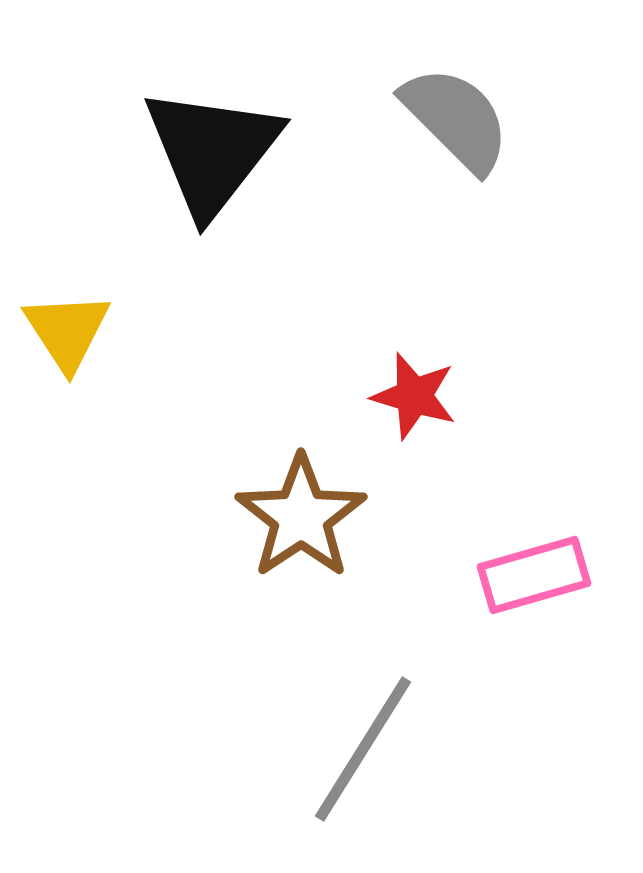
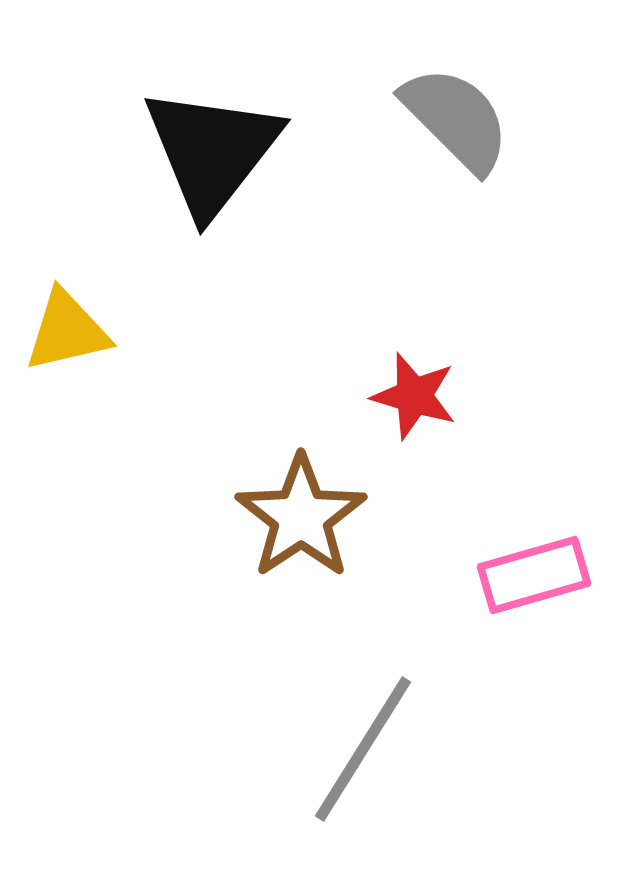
yellow triangle: rotated 50 degrees clockwise
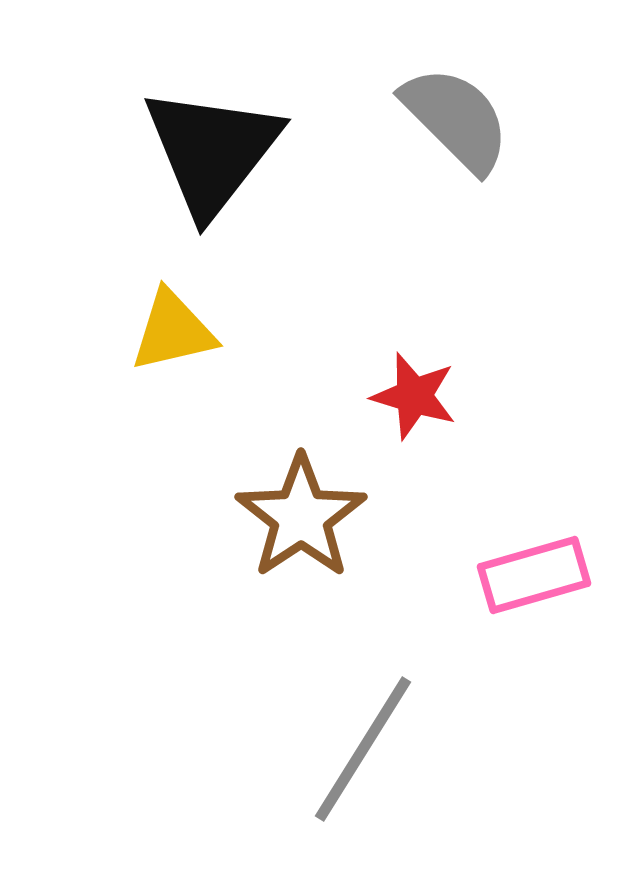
yellow triangle: moved 106 px right
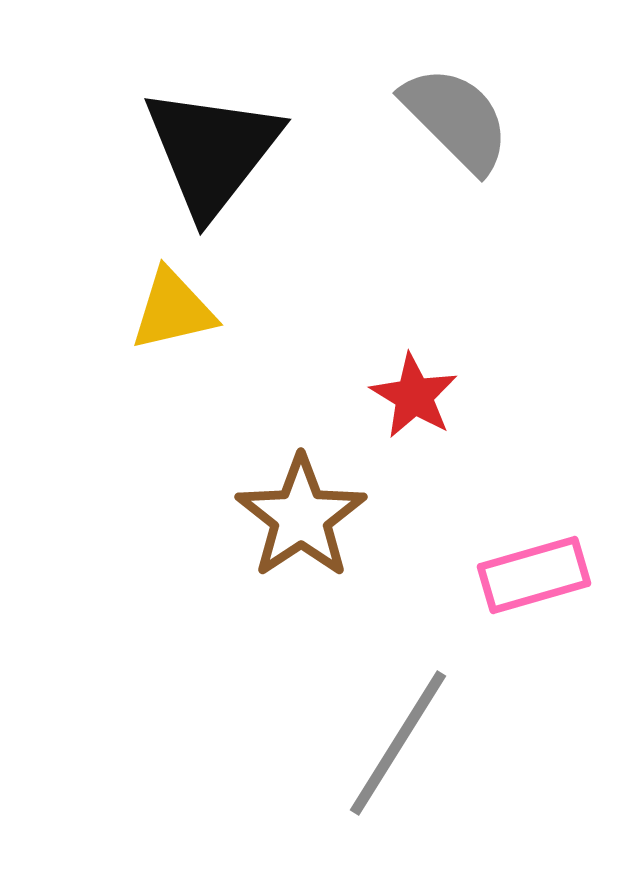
yellow triangle: moved 21 px up
red star: rotated 14 degrees clockwise
gray line: moved 35 px right, 6 px up
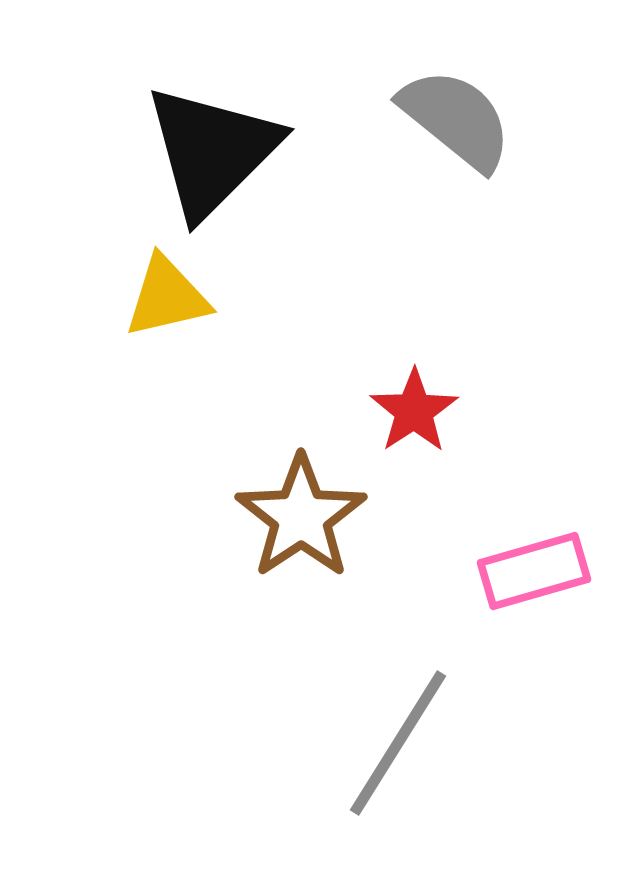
gray semicircle: rotated 6 degrees counterclockwise
black triangle: rotated 7 degrees clockwise
yellow triangle: moved 6 px left, 13 px up
red star: moved 15 px down; rotated 8 degrees clockwise
pink rectangle: moved 4 px up
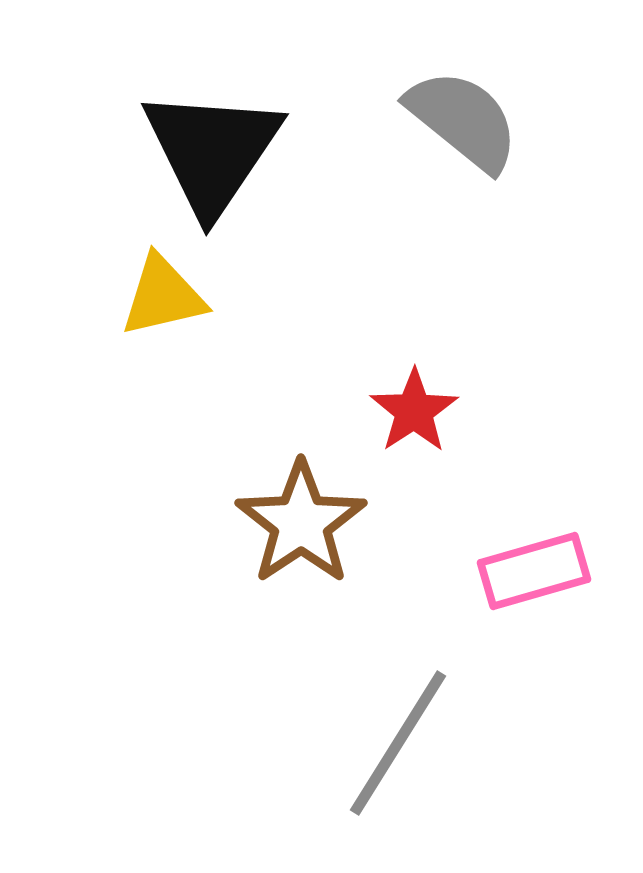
gray semicircle: moved 7 px right, 1 px down
black triangle: rotated 11 degrees counterclockwise
yellow triangle: moved 4 px left, 1 px up
brown star: moved 6 px down
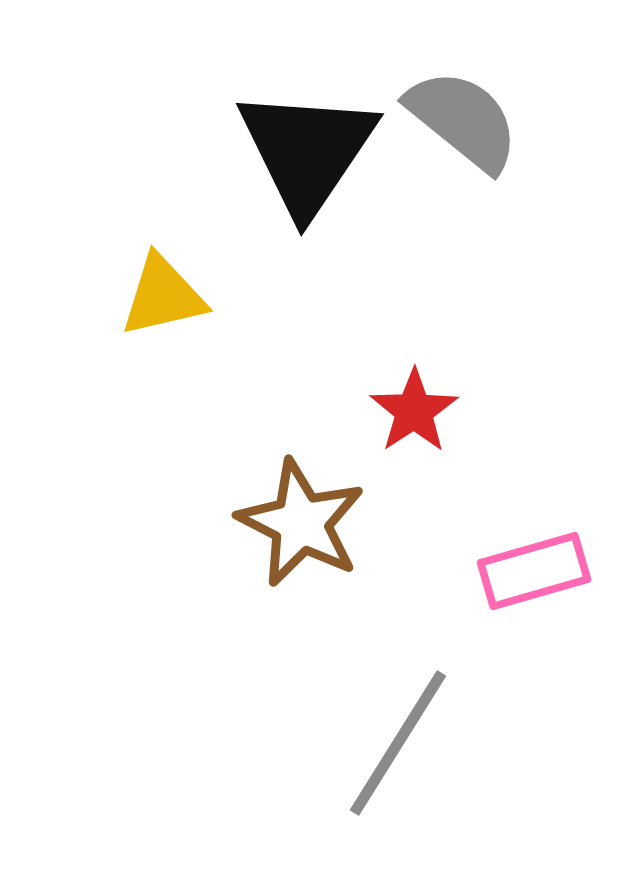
black triangle: moved 95 px right
brown star: rotated 11 degrees counterclockwise
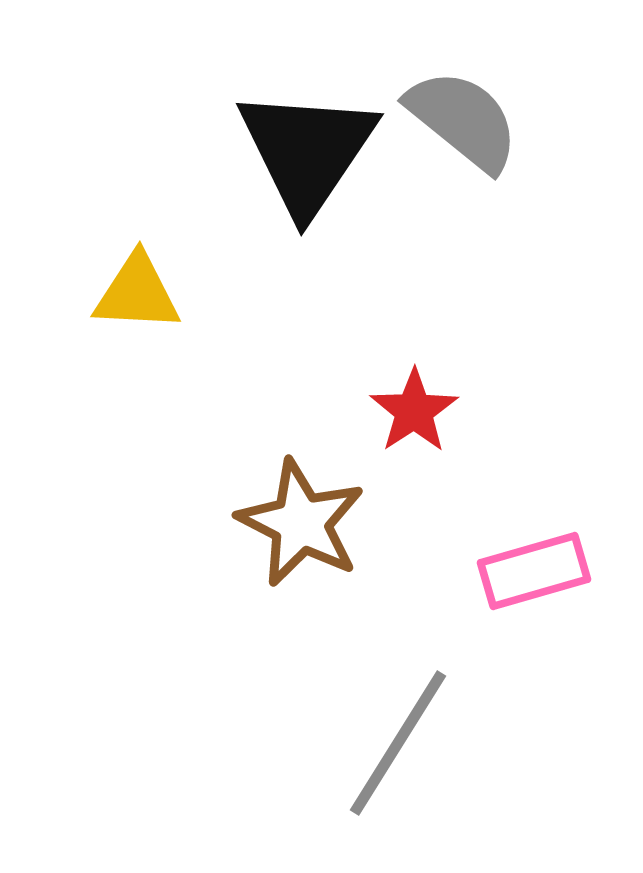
yellow triangle: moved 26 px left, 3 px up; rotated 16 degrees clockwise
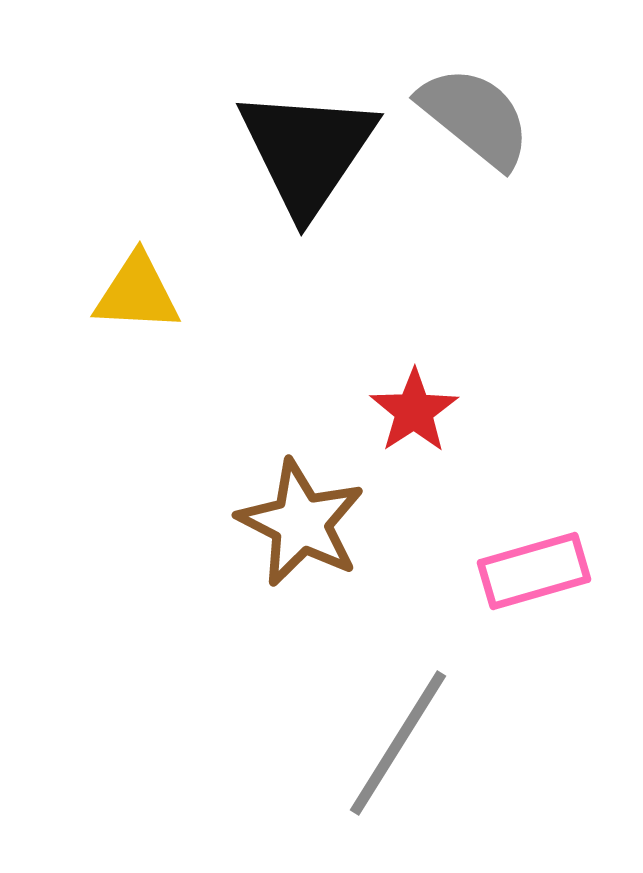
gray semicircle: moved 12 px right, 3 px up
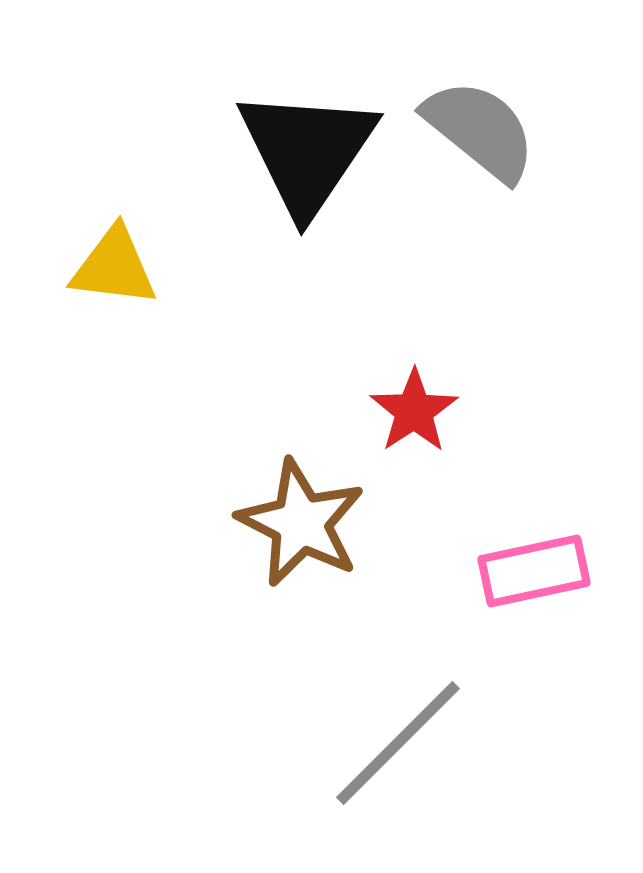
gray semicircle: moved 5 px right, 13 px down
yellow triangle: moved 23 px left, 26 px up; rotated 4 degrees clockwise
pink rectangle: rotated 4 degrees clockwise
gray line: rotated 13 degrees clockwise
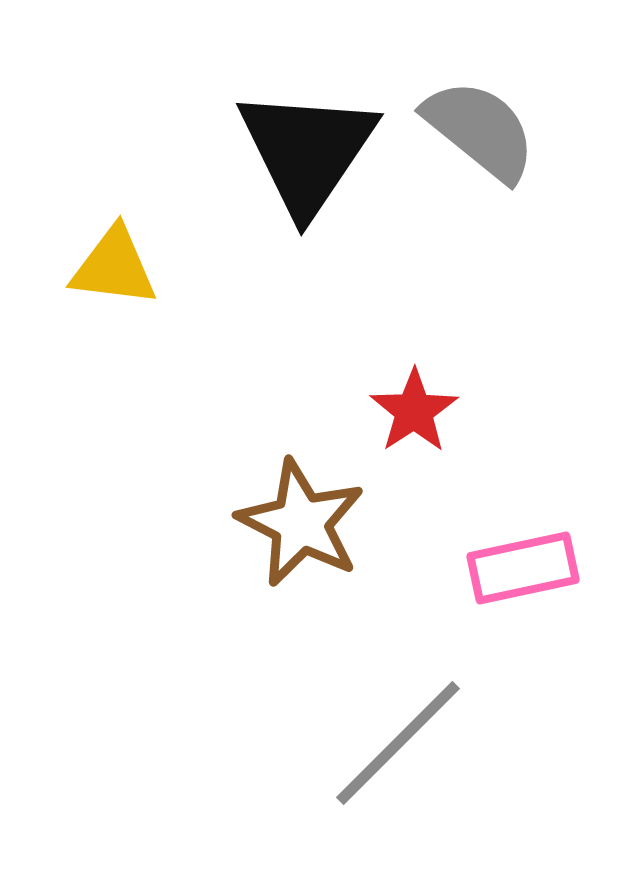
pink rectangle: moved 11 px left, 3 px up
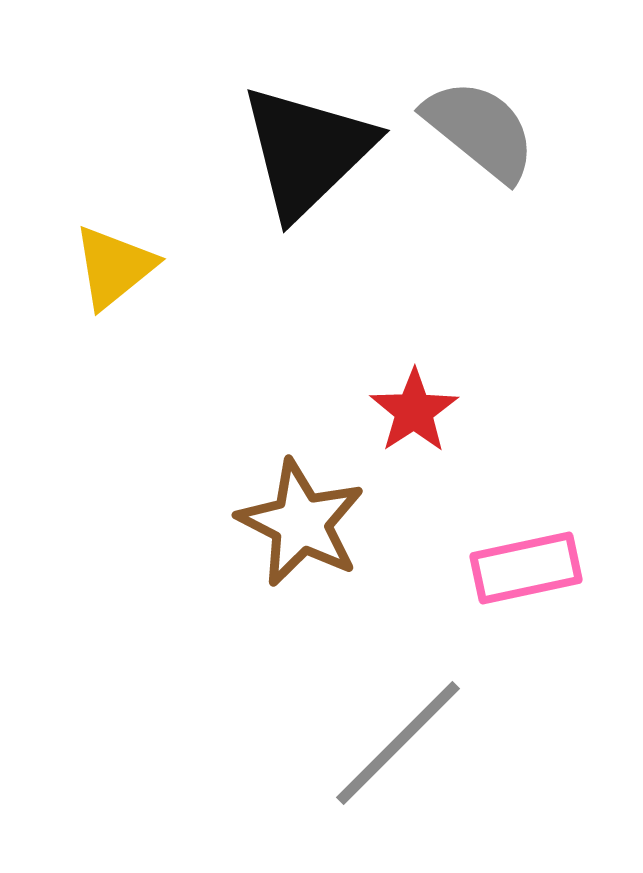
black triangle: rotated 12 degrees clockwise
yellow triangle: rotated 46 degrees counterclockwise
pink rectangle: moved 3 px right
